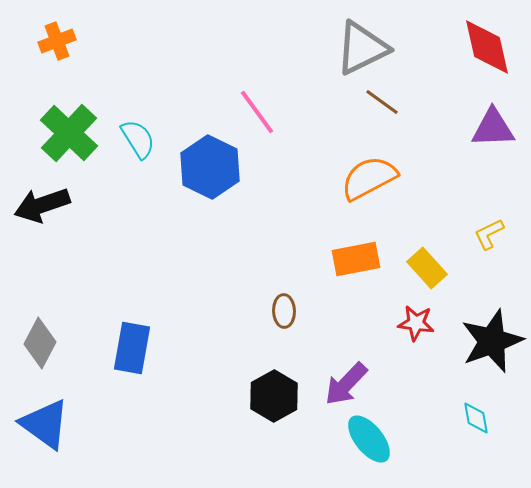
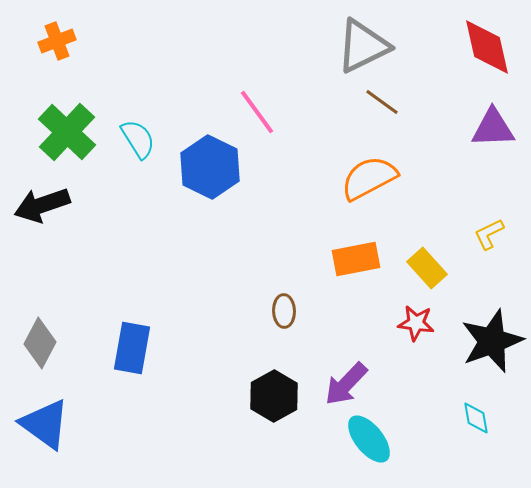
gray triangle: moved 1 px right, 2 px up
green cross: moved 2 px left, 1 px up
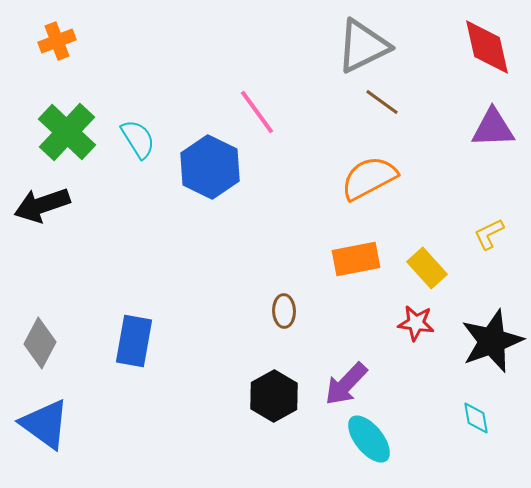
blue rectangle: moved 2 px right, 7 px up
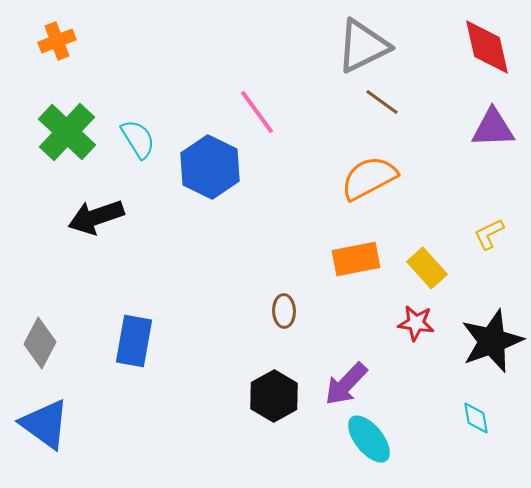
black arrow: moved 54 px right, 12 px down
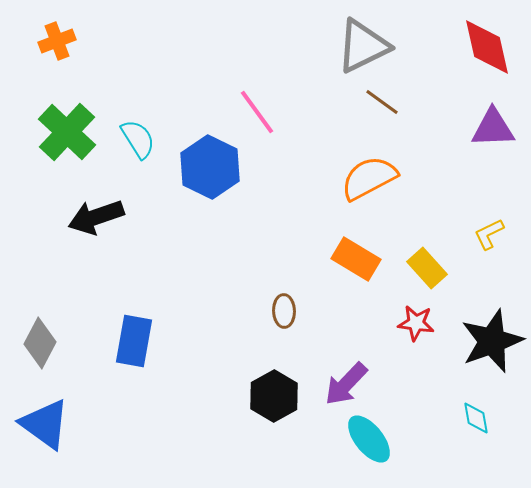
orange rectangle: rotated 42 degrees clockwise
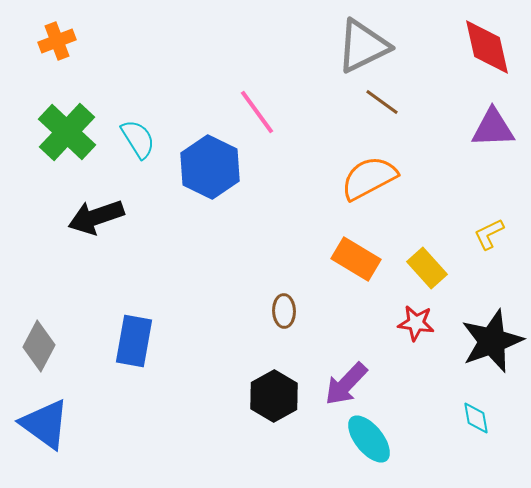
gray diamond: moved 1 px left, 3 px down
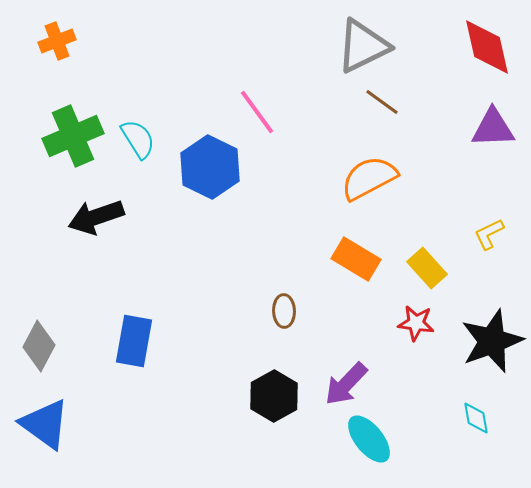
green cross: moved 6 px right, 4 px down; rotated 24 degrees clockwise
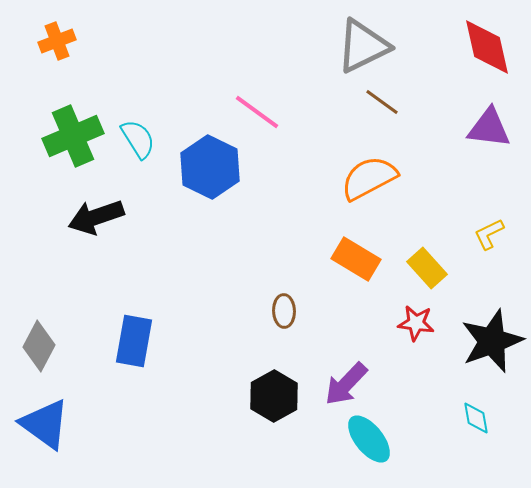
pink line: rotated 18 degrees counterclockwise
purple triangle: moved 4 px left; rotated 9 degrees clockwise
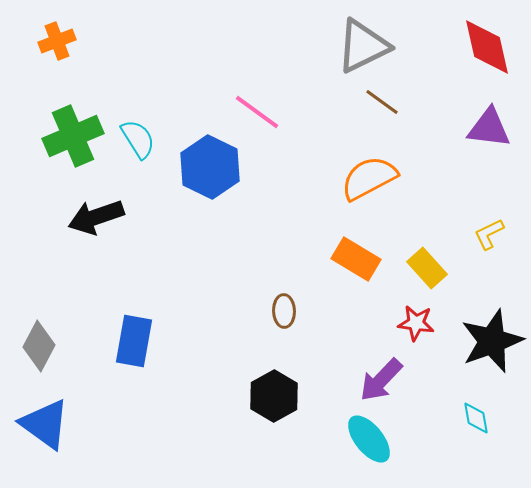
purple arrow: moved 35 px right, 4 px up
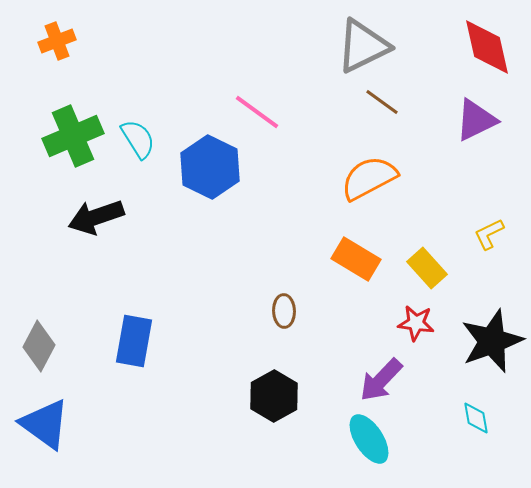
purple triangle: moved 13 px left, 8 px up; rotated 33 degrees counterclockwise
cyan ellipse: rotated 6 degrees clockwise
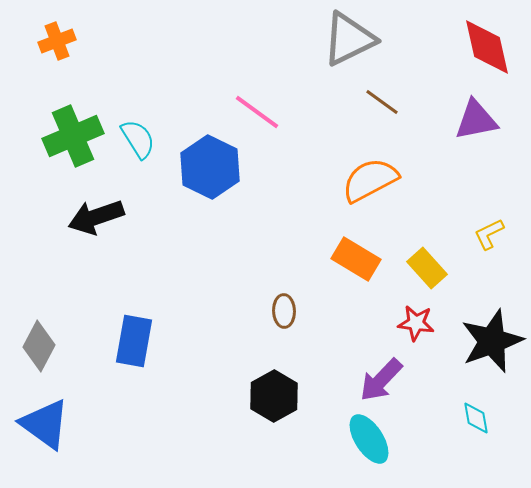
gray triangle: moved 14 px left, 7 px up
purple triangle: rotated 15 degrees clockwise
orange semicircle: moved 1 px right, 2 px down
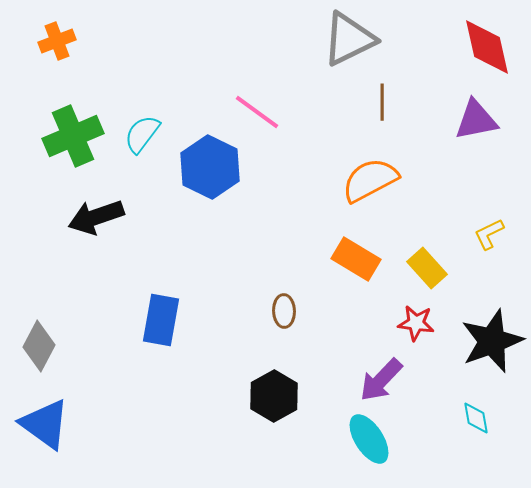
brown line: rotated 54 degrees clockwise
cyan semicircle: moved 4 px right, 5 px up; rotated 111 degrees counterclockwise
blue rectangle: moved 27 px right, 21 px up
